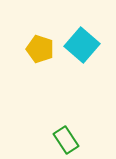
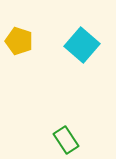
yellow pentagon: moved 21 px left, 8 px up
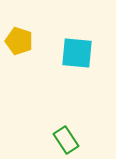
cyan square: moved 5 px left, 8 px down; rotated 36 degrees counterclockwise
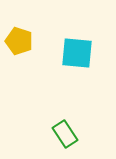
green rectangle: moved 1 px left, 6 px up
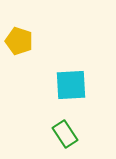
cyan square: moved 6 px left, 32 px down; rotated 8 degrees counterclockwise
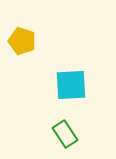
yellow pentagon: moved 3 px right
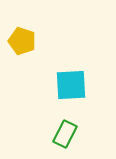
green rectangle: rotated 60 degrees clockwise
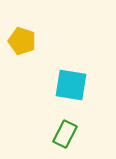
cyan square: rotated 12 degrees clockwise
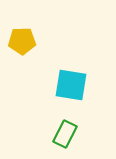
yellow pentagon: rotated 20 degrees counterclockwise
